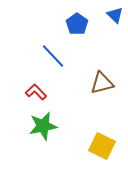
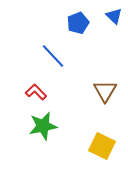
blue triangle: moved 1 px left, 1 px down
blue pentagon: moved 1 px right, 1 px up; rotated 15 degrees clockwise
brown triangle: moved 3 px right, 8 px down; rotated 45 degrees counterclockwise
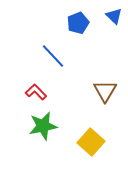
yellow square: moved 11 px left, 4 px up; rotated 16 degrees clockwise
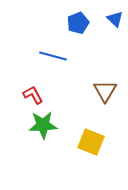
blue triangle: moved 1 px right, 3 px down
blue line: rotated 32 degrees counterclockwise
red L-shape: moved 3 px left, 3 px down; rotated 15 degrees clockwise
green star: moved 1 px up; rotated 8 degrees clockwise
yellow square: rotated 20 degrees counterclockwise
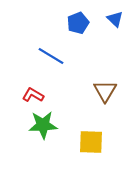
blue line: moved 2 px left; rotated 16 degrees clockwise
red L-shape: rotated 30 degrees counterclockwise
yellow square: rotated 20 degrees counterclockwise
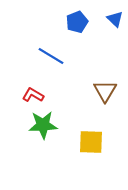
blue pentagon: moved 1 px left, 1 px up
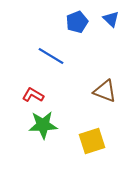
blue triangle: moved 4 px left
brown triangle: rotated 40 degrees counterclockwise
yellow square: moved 1 px right, 1 px up; rotated 20 degrees counterclockwise
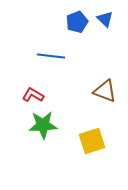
blue triangle: moved 6 px left
blue line: rotated 24 degrees counterclockwise
